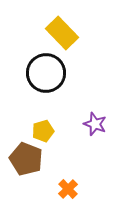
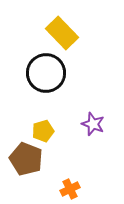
purple star: moved 2 px left
orange cross: moved 2 px right; rotated 18 degrees clockwise
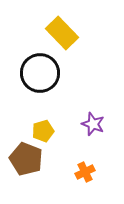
black circle: moved 6 px left
orange cross: moved 15 px right, 17 px up
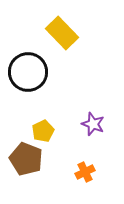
black circle: moved 12 px left, 1 px up
yellow pentagon: rotated 10 degrees counterclockwise
